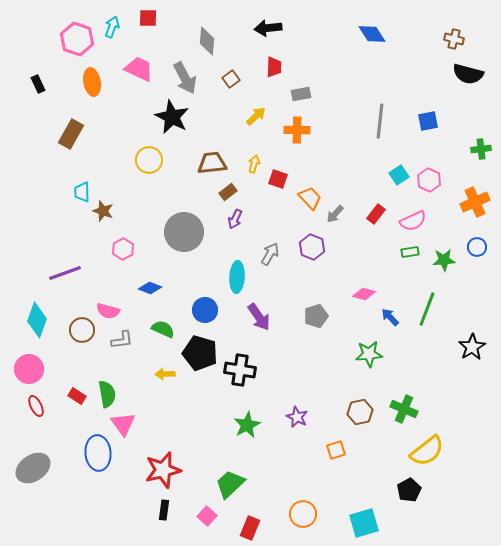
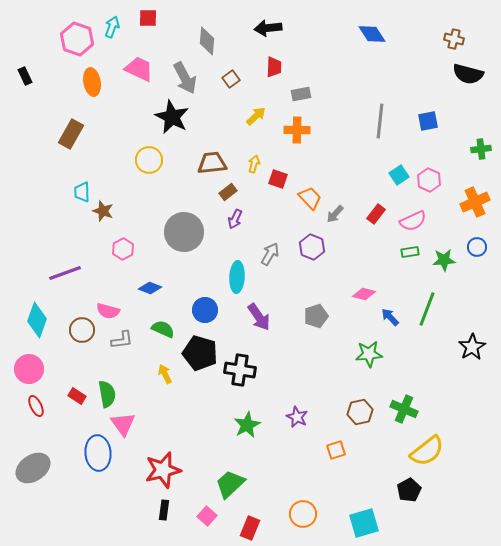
black rectangle at (38, 84): moved 13 px left, 8 px up
yellow arrow at (165, 374): rotated 66 degrees clockwise
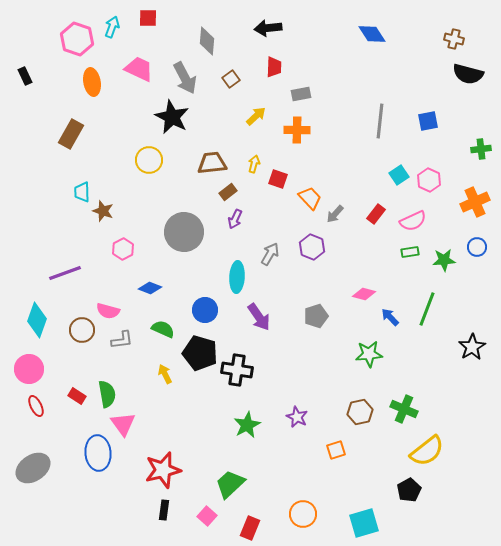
black cross at (240, 370): moved 3 px left
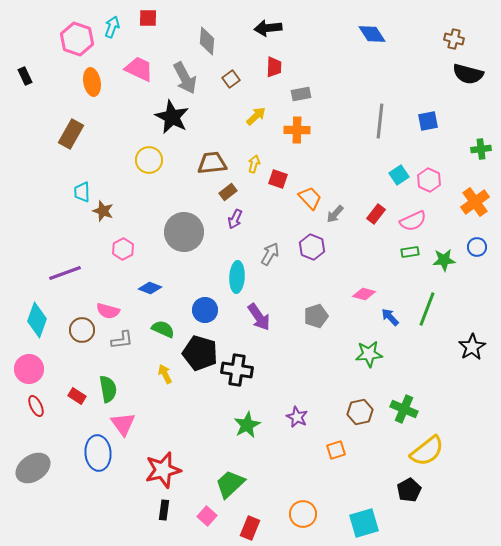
orange cross at (475, 202): rotated 12 degrees counterclockwise
green semicircle at (107, 394): moved 1 px right, 5 px up
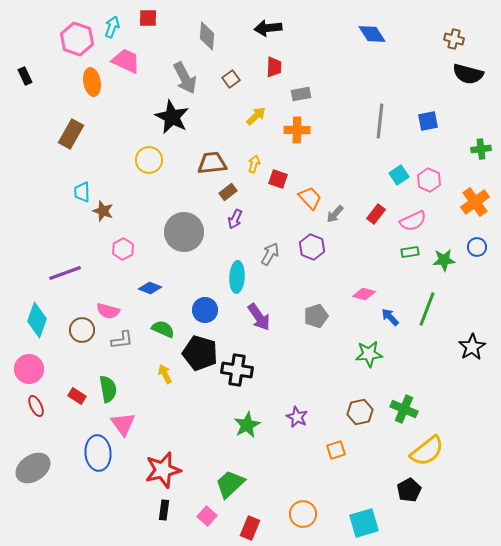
gray diamond at (207, 41): moved 5 px up
pink trapezoid at (139, 69): moved 13 px left, 8 px up
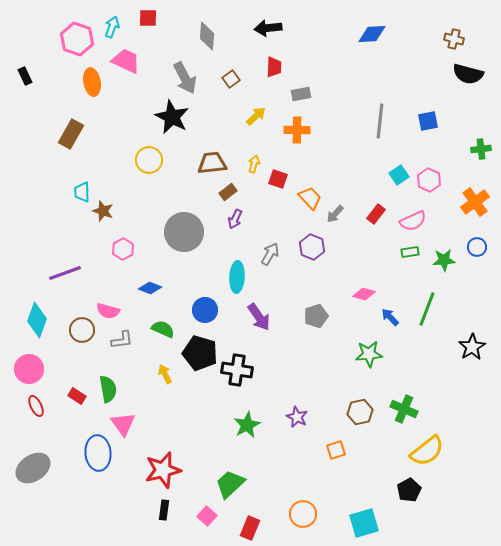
blue diamond at (372, 34): rotated 60 degrees counterclockwise
